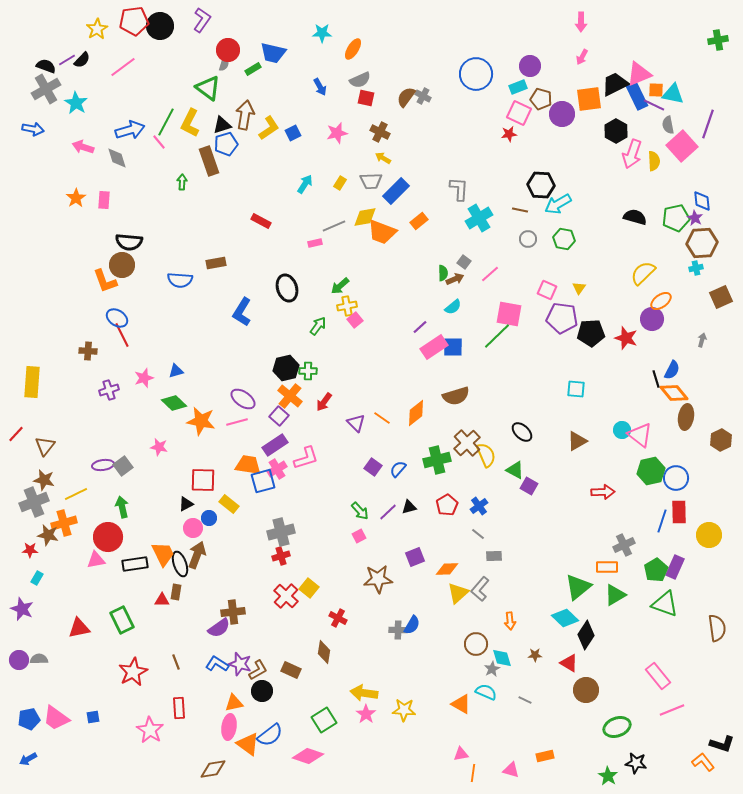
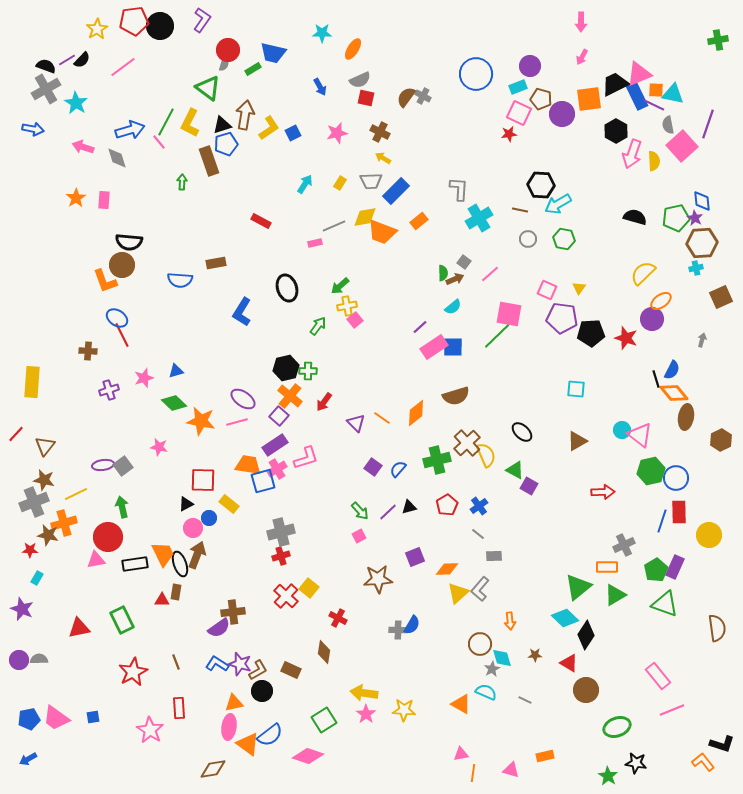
brown circle at (476, 644): moved 4 px right
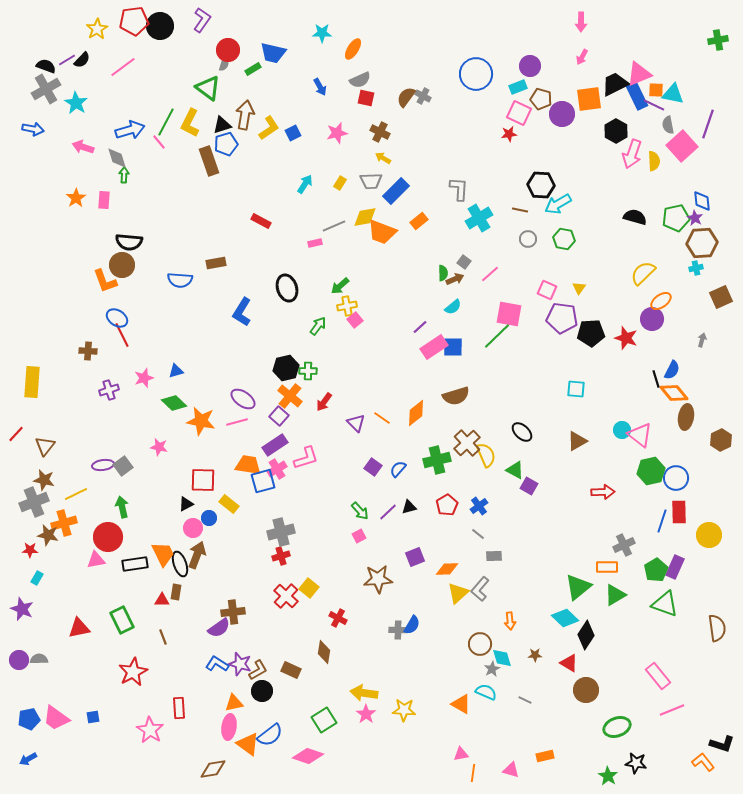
green arrow at (182, 182): moved 58 px left, 7 px up
brown line at (176, 662): moved 13 px left, 25 px up
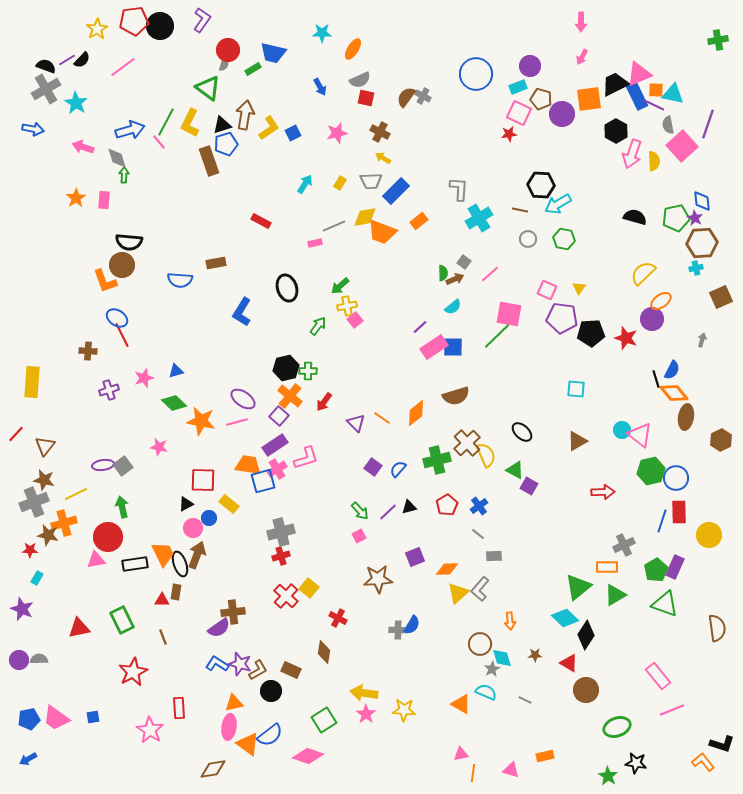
black circle at (262, 691): moved 9 px right
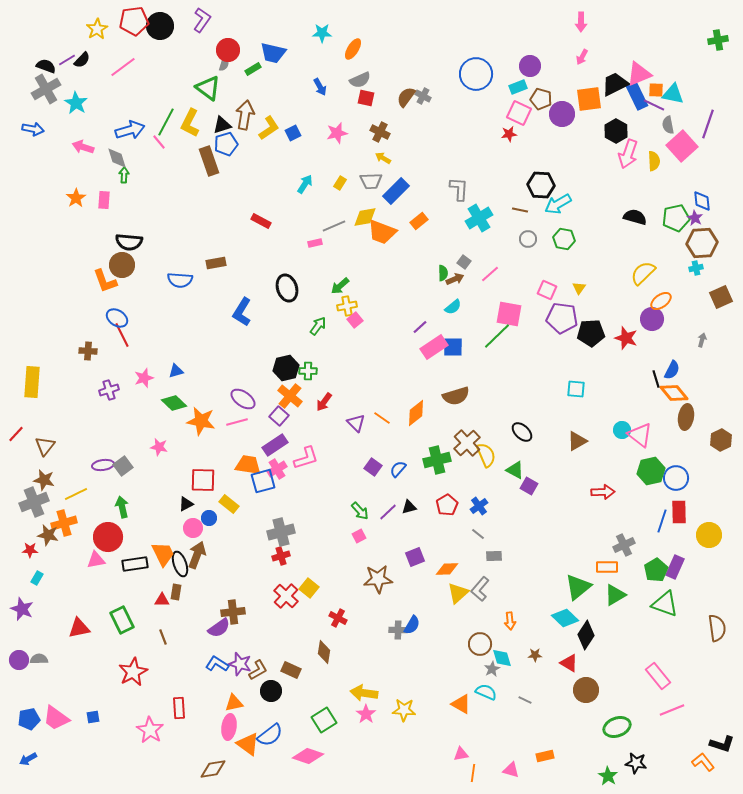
pink arrow at (632, 154): moved 4 px left
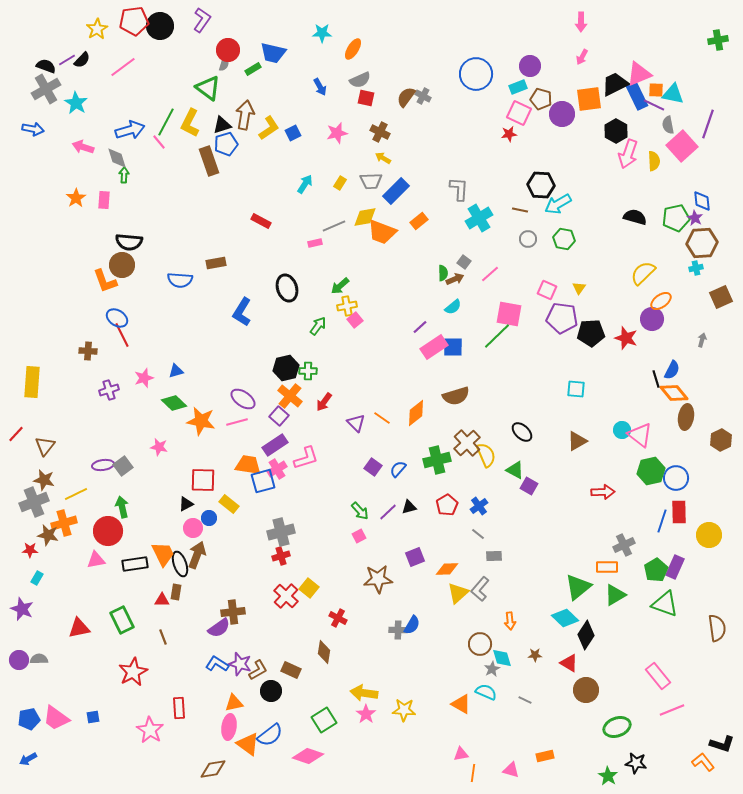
red circle at (108, 537): moved 6 px up
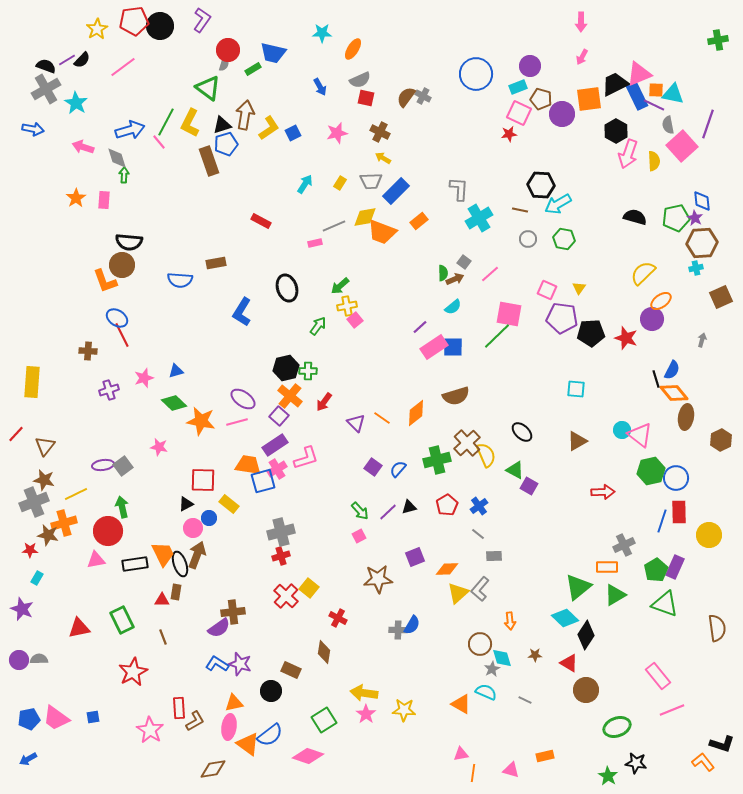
brown L-shape at (258, 670): moved 63 px left, 51 px down
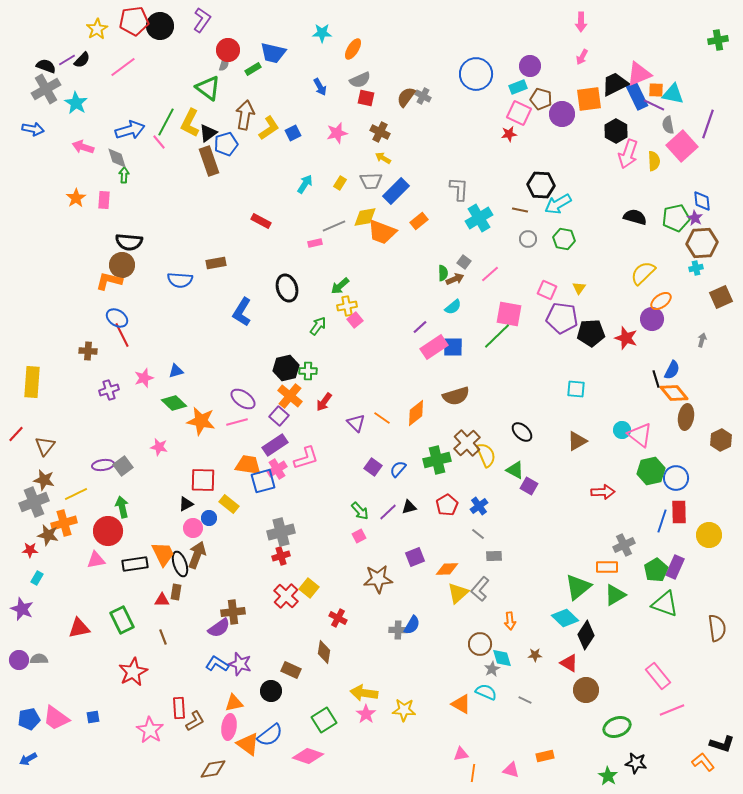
black triangle at (222, 125): moved 14 px left, 8 px down; rotated 18 degrees counterclockwise
orange L-shape at (105, 281): moved 4 px right; rotated 124 degrees clockwise
